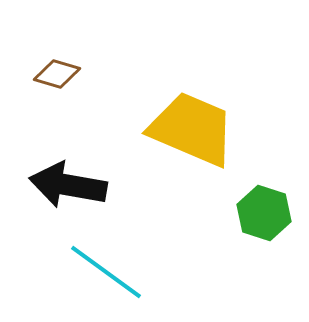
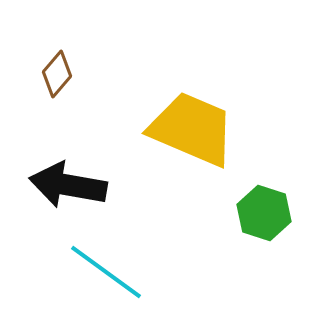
brown diamond: rotated 66 degrees counterclockwise
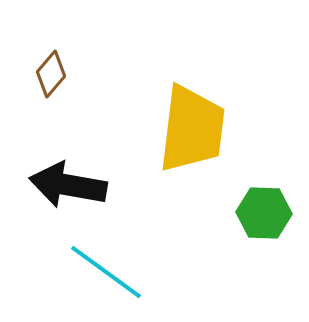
brown diamond: moved 6 px left
yellow trapezoid: rotated 74 degrees clockwise
green hexagon: rotated 16 degrees counterclockwise
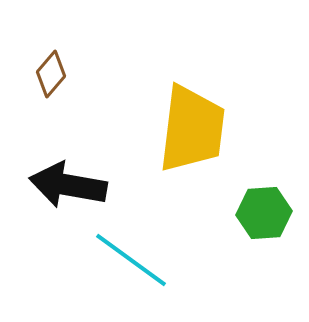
green hexagon: rotated 6 degrees counterclockwise
cyan line: moved 25 px right, 12 px up
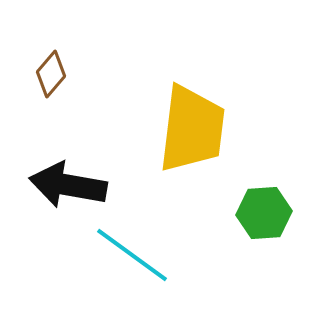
cyan line: moved 1 px right, 5 px up
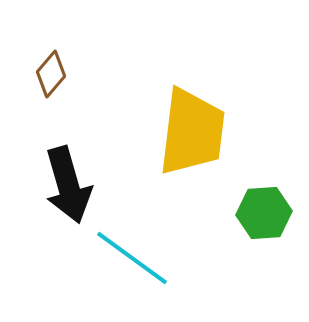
yellow trapezoid: moved 3 px down
black arrow: rotated 116 degrees counterclockwise
cyan line: moved 3 px down
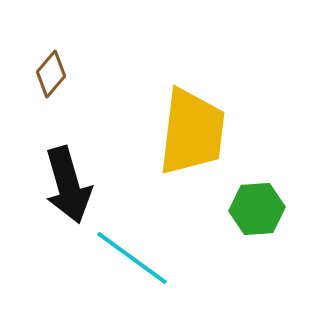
green hexagon: moved 7 px left, 4 px up
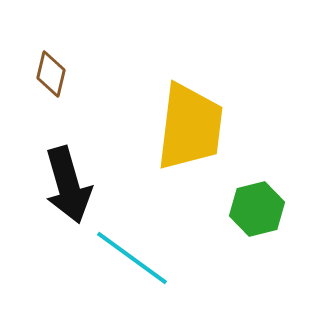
brown diamond: rotated 27 degrees counterclockwise
yellow trapezoid: moved 2 px left, 5 px up
green hexagon: rotated 10 degrees counterclockwise
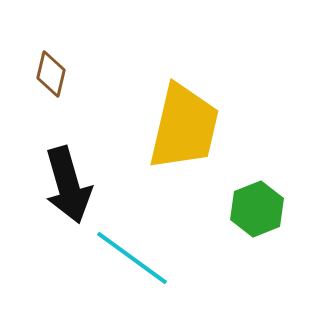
yellow trapezoid: moved 6 px left; rotated 6 degrees clockwise
green hexagon: rotated 8 degrees counterclockwise
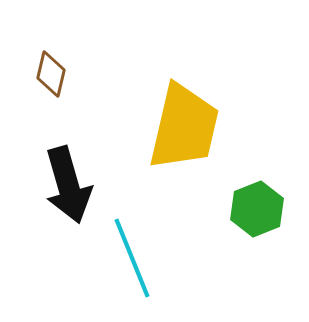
cyan line: rotated 32 degrees clockwise
